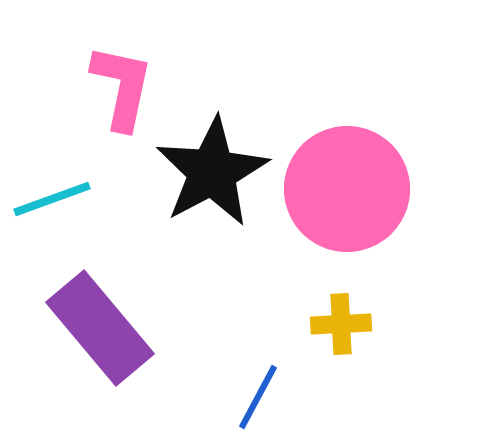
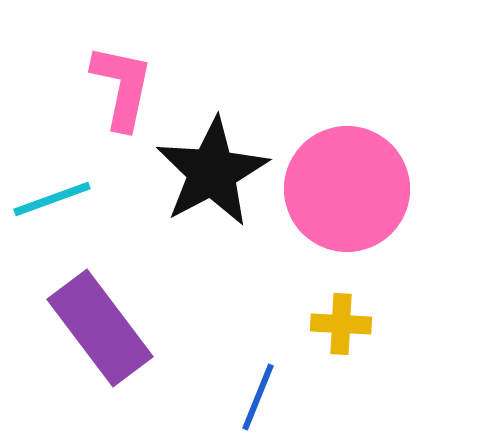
yellow cross: rotated 6 degrees clockwise
purple rectangle: rotated 3 degrees clockwise
blue line: rotated 6 degrees counterclockwise
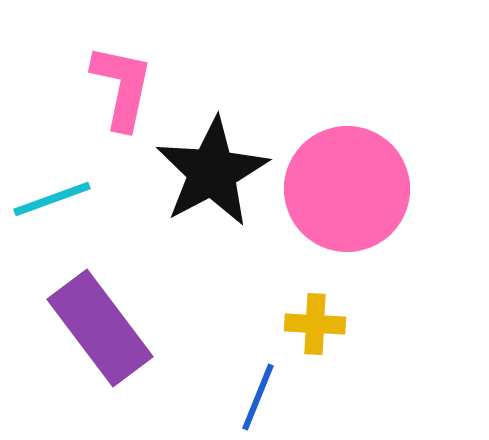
yellow cross: moved 26 px left
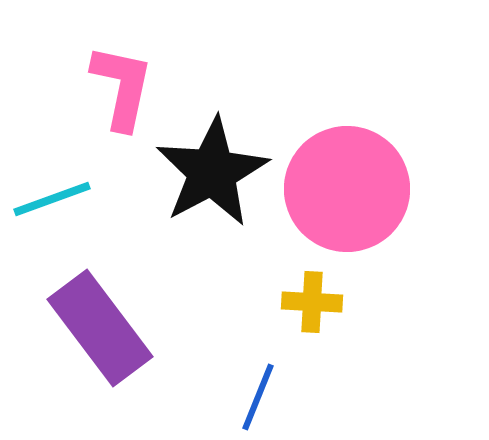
yellow cross: moved 3 px left, 22 px up
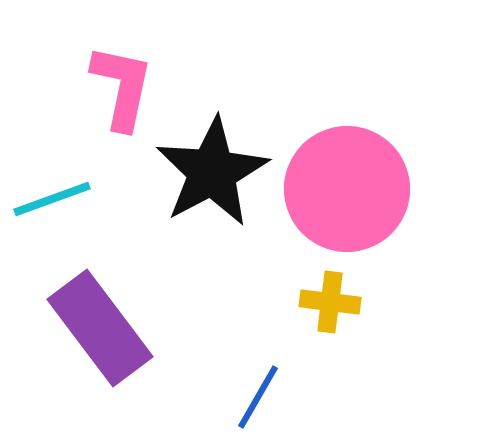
yellow cross: moved 18 px right; rotated 4 degrees clockwise
blue line: rotated 8 degrees clockwise
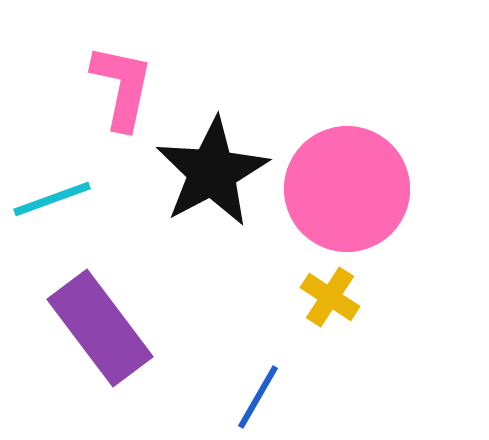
yellow cross: moved 5 px up; rotated 26 degrees clockwise
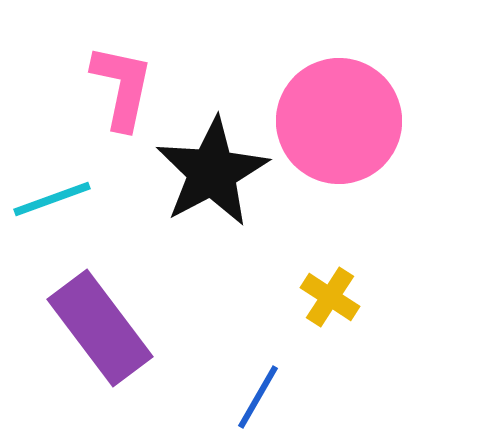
pink circle: moved 8 px left, 68 px up
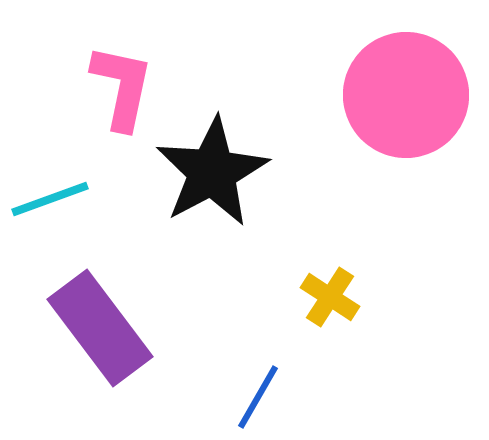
pink circle: moved 67 px right, 26 px up
cyan line: moved 2 px left
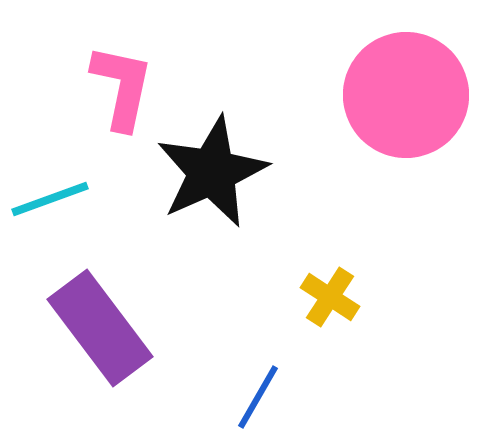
black star: rotated 4 degrees clockwise
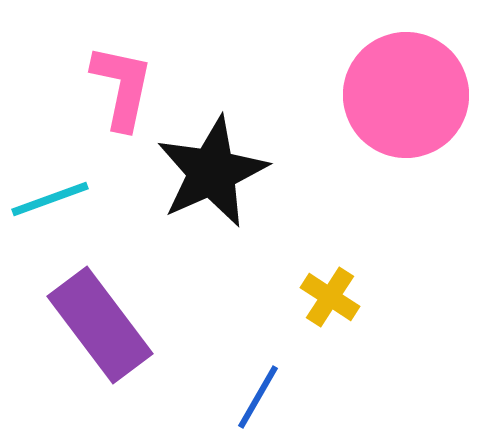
purple rectangle: moved 3 px up
